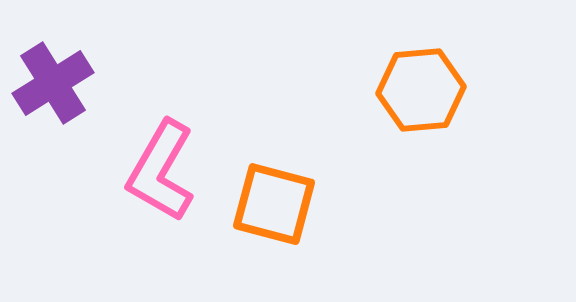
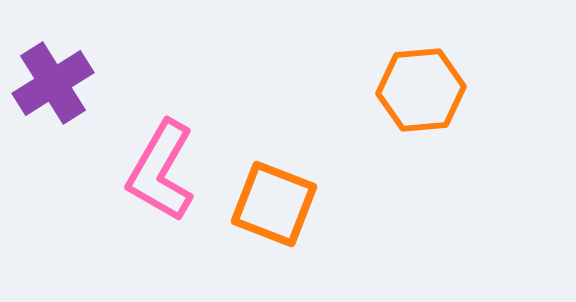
orange square: rotated 6 degrees clockwise
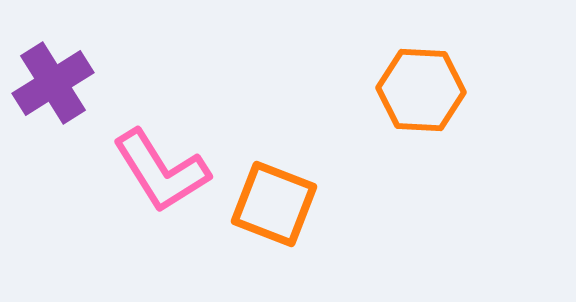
orange hexagon: rotated 8 degrees clockwise
pink L-shape: rotated 62 degrees counterclockwise
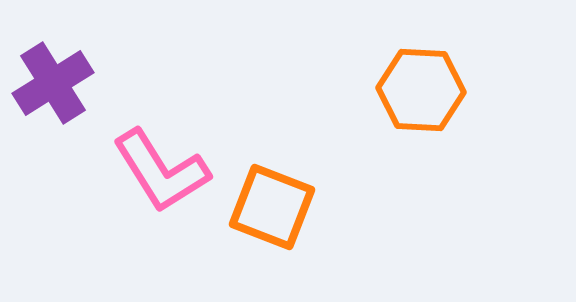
orange square: moved 2 px left, 3 px down
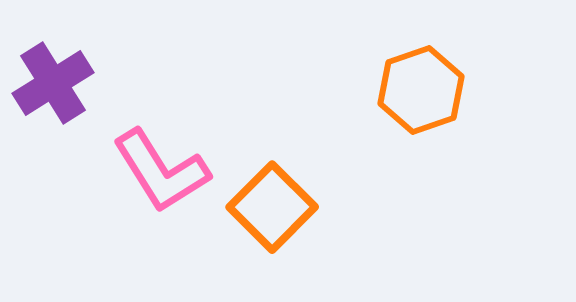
orange hexagon: rotated 22 degrees counterclockwise
orange square: rotated 24 degrees clockwise
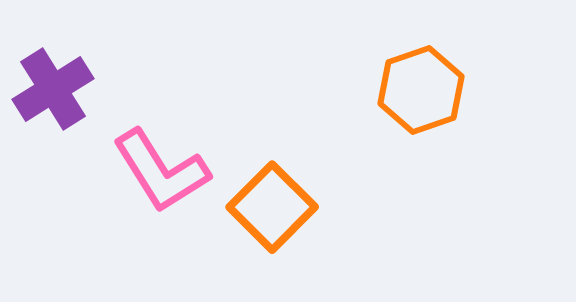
purple cross: moved 6 px down
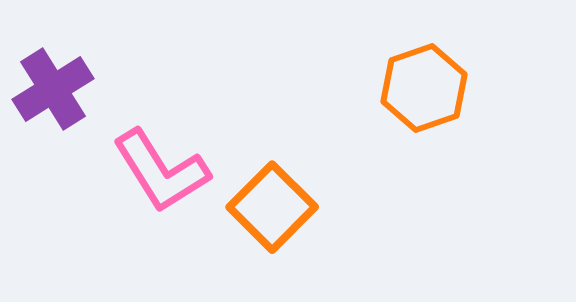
orange hexagon: moved 3 px right, 2 px up
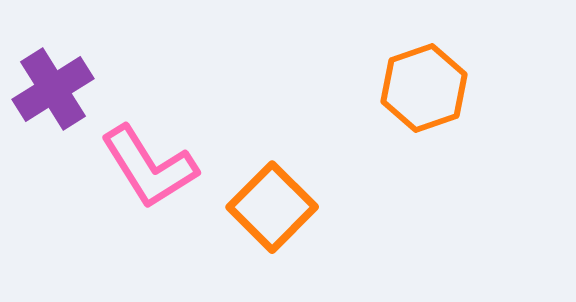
pink L-shape: moved 12 px left, 4 px up
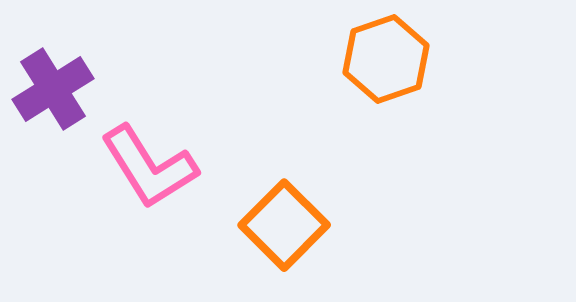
orange hexagon: moved 38 px left, 29 px up
orange square: moved 12 px right, 18 px down
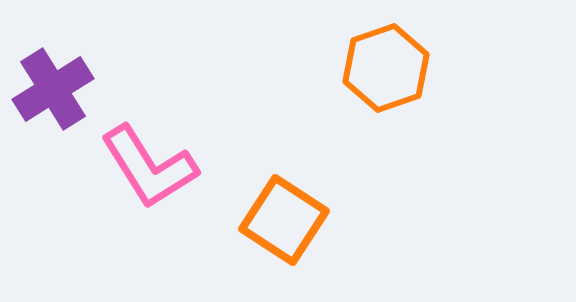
orange hexagon: moved 9 px down
orange square: moved 5 px up; rotated 12 degrees counterclockwise
